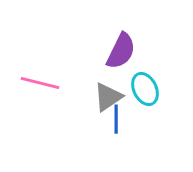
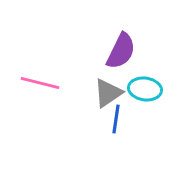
cyan ellipse: rotated 56 degrees counterclockwise
gray triangle: moved 4 px up
blue line: rotated 8 degrees clockwise
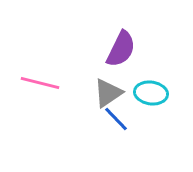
purple semicircle: moved 2 px up
cyan ellipse: moved 6 px right, 4 px down
blue line: rotated 52 degrees counterclockwise
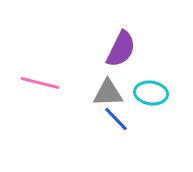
gray triangle: rotated 32 degrees clockwise
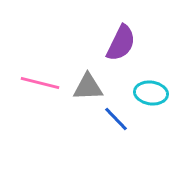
purple semicircle: moved 6 px up
gray triangle: moved 20 px left, 6 px up
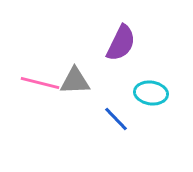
gray triangle: moved 13 px left, 6 px up
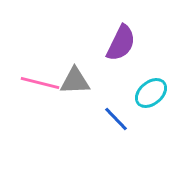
cyan ellipse: rotated 48 degrees counterclockwise
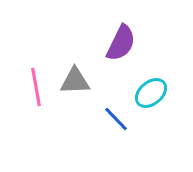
pink line: moved 4 px left, 4 px down; rotated 66 degrees clockwise
